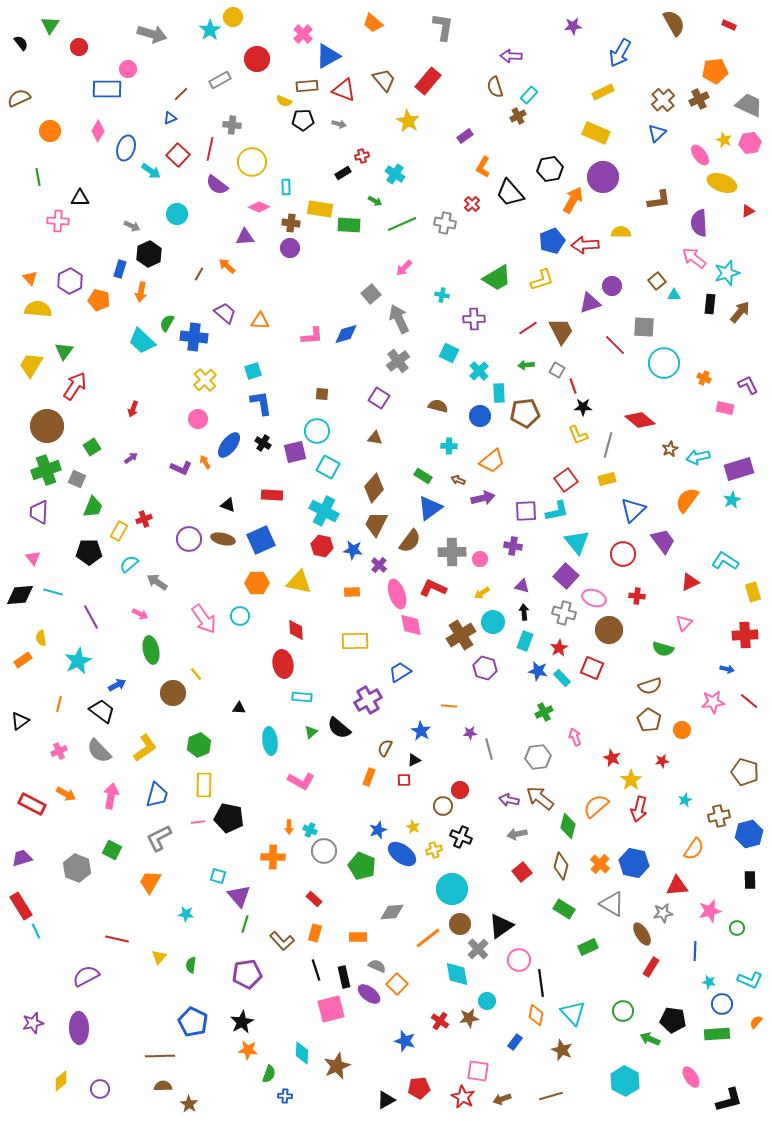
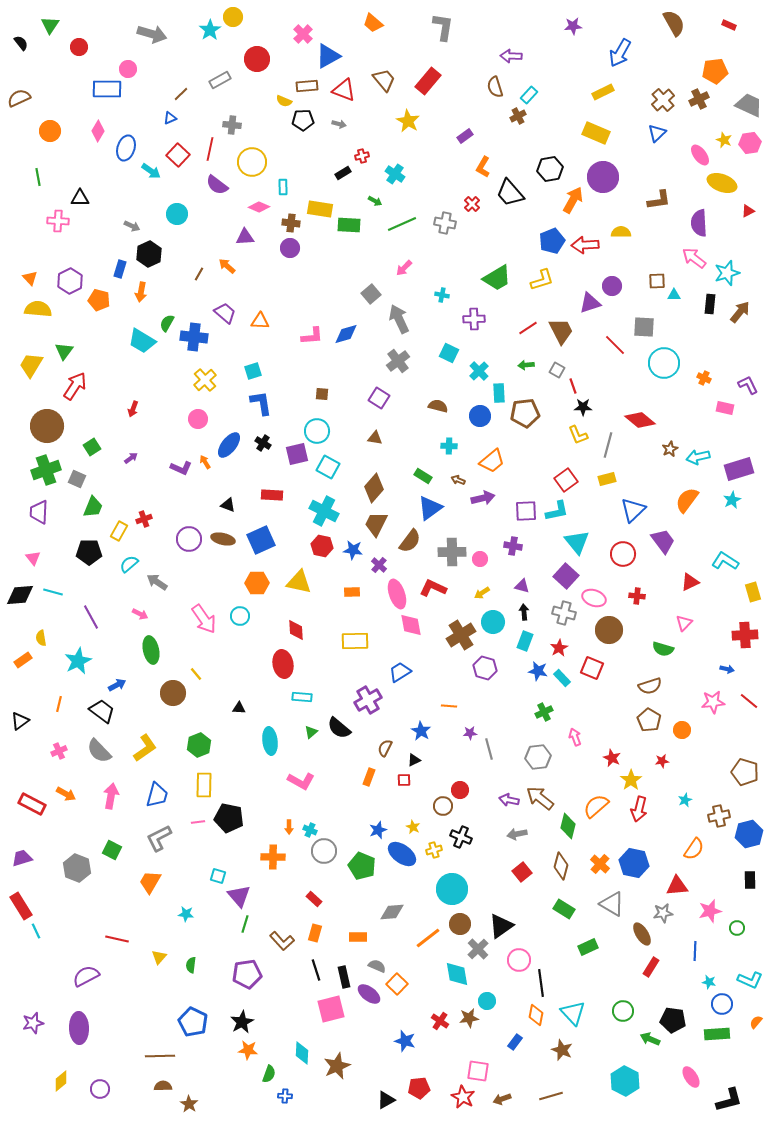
cyan rectangle at (286, 187): moved 3 px left
brown square at (657, 281): rotated 36 degrees clockwise
cyan trapezoid at (142, 341): rotated 12 degrees counterclockwise
purple square at (295, 452): moved 2 px right, 2 px down
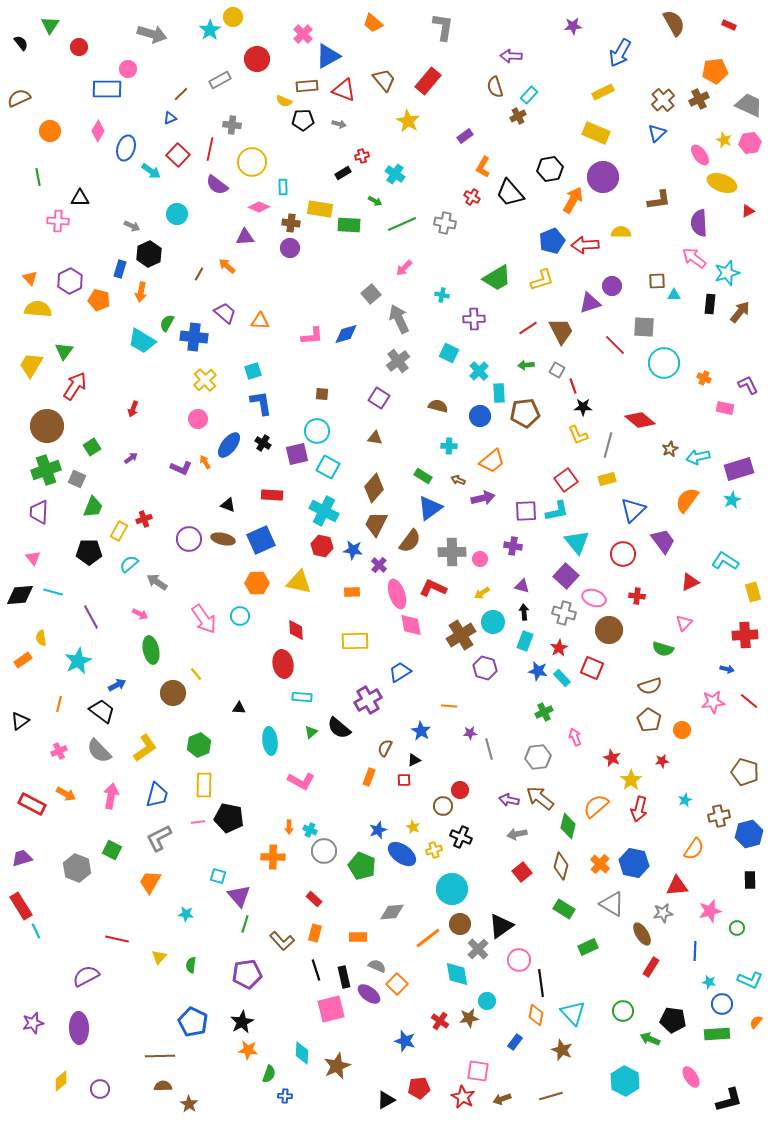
red cross at (472, 204): moved 7 px up; rotated 14 degrees counterclockwise
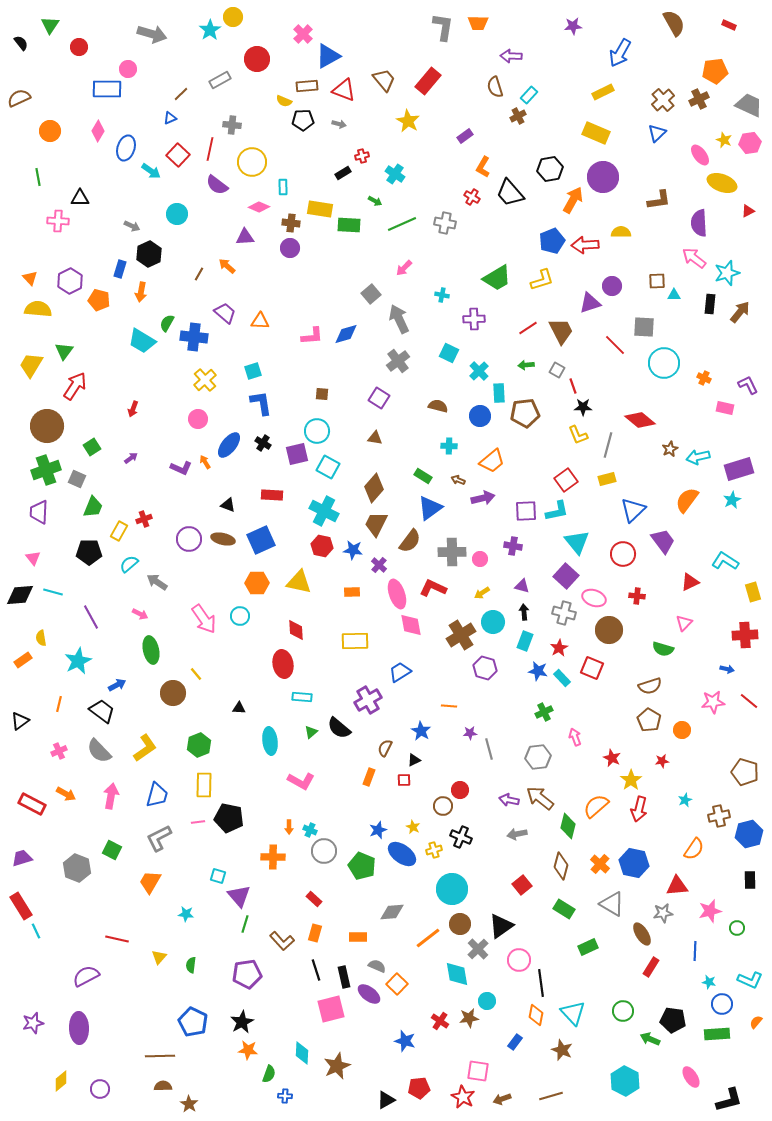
orange trapezoid at (373, 23): moved 105 px right; rotated 40 degrees counterclockwise
red square at (522, 872): moved 13 px down
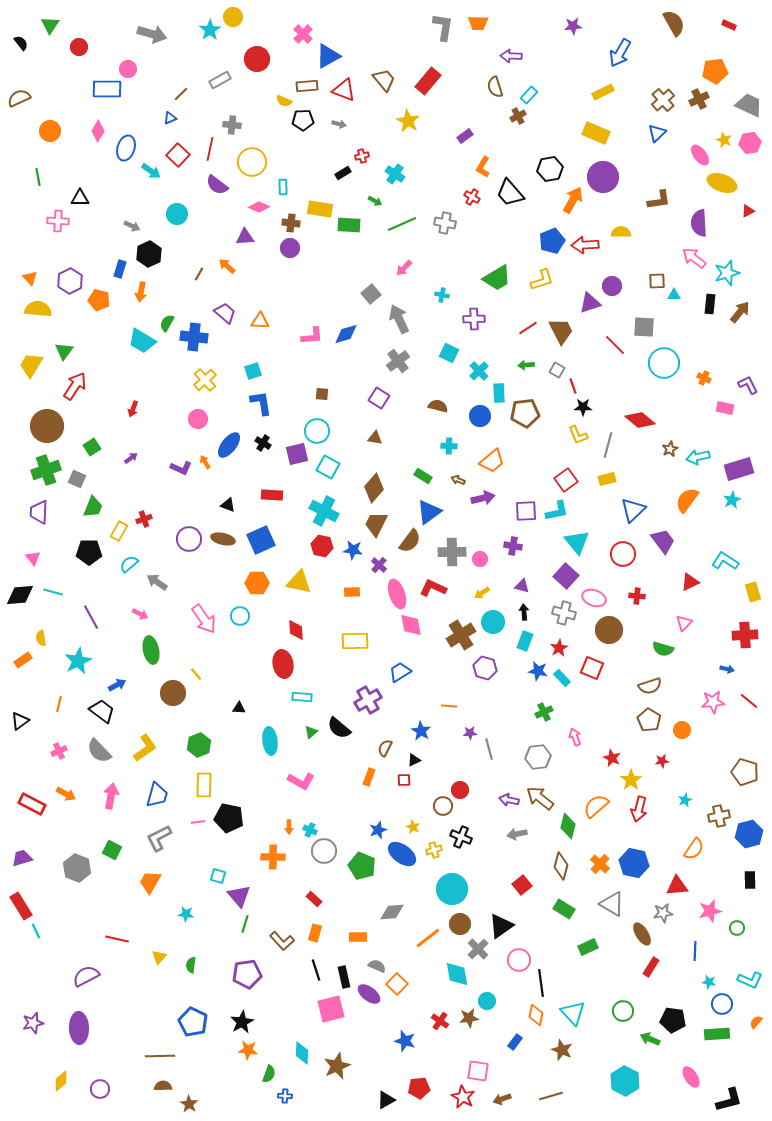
blue triangle at (430, 508): moved 1 px left, 4 px down
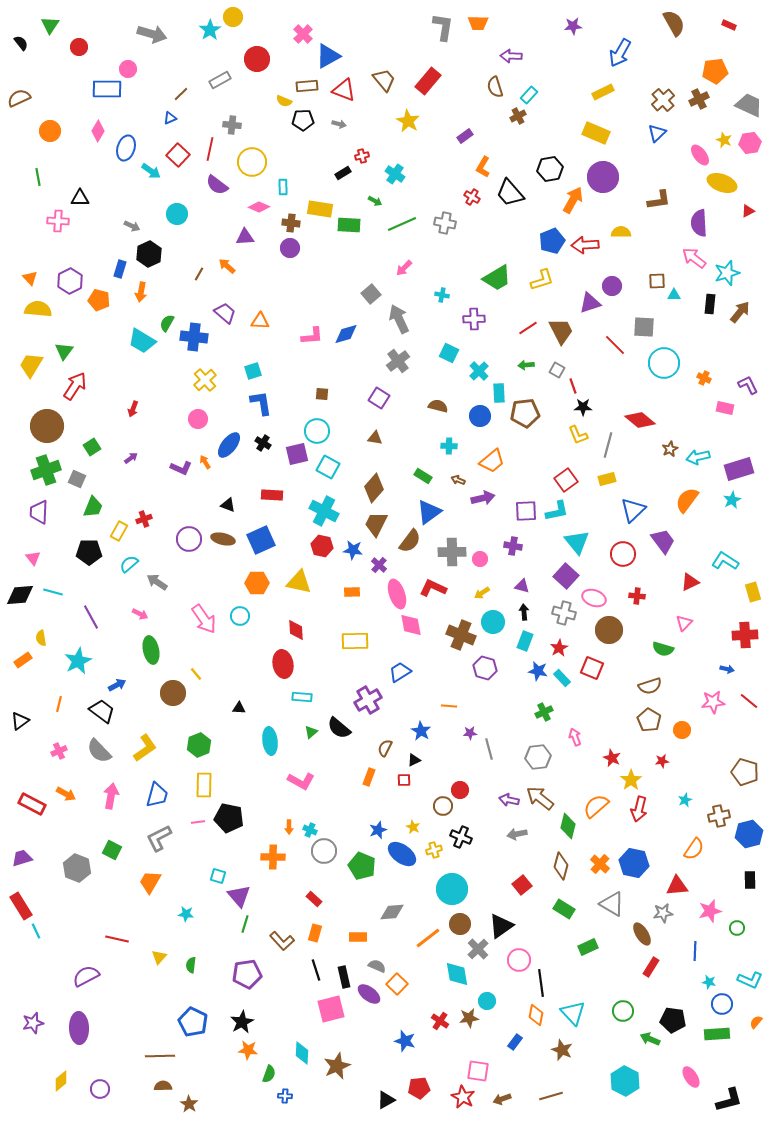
brown cross at (461, 635): rotated 36 degrees counterclockwise
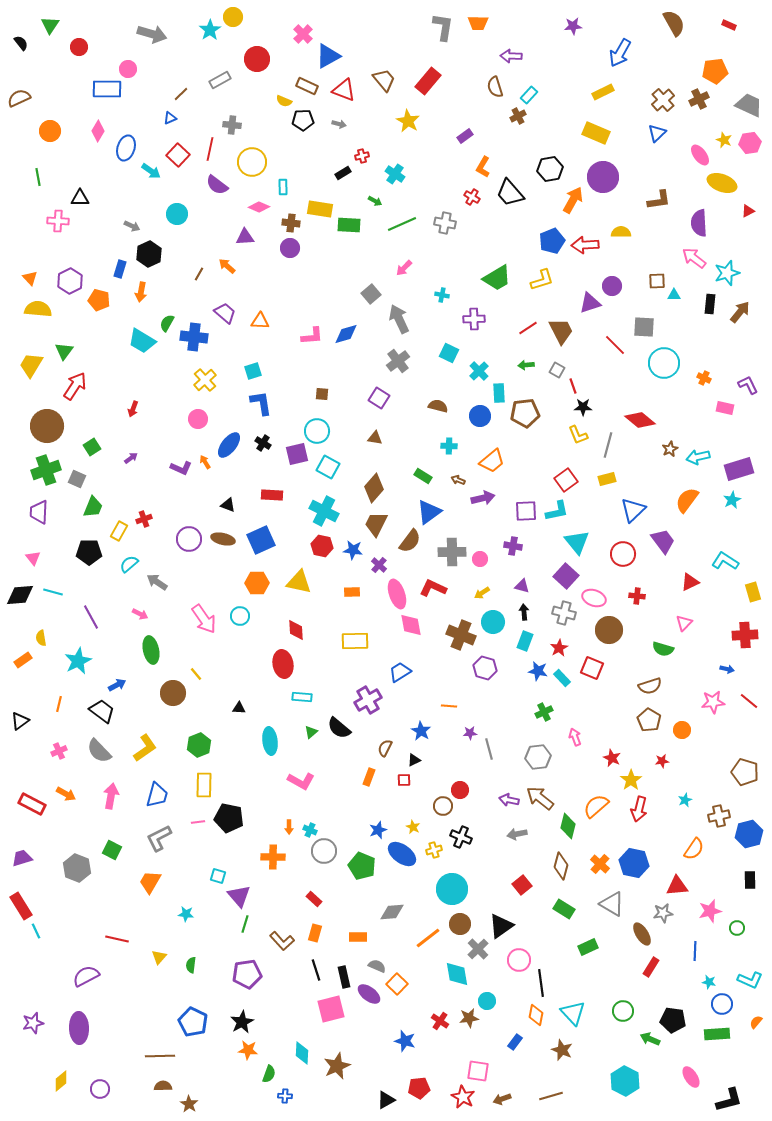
brown rectangle at (307, 86): rotated 30 degrees clockwise
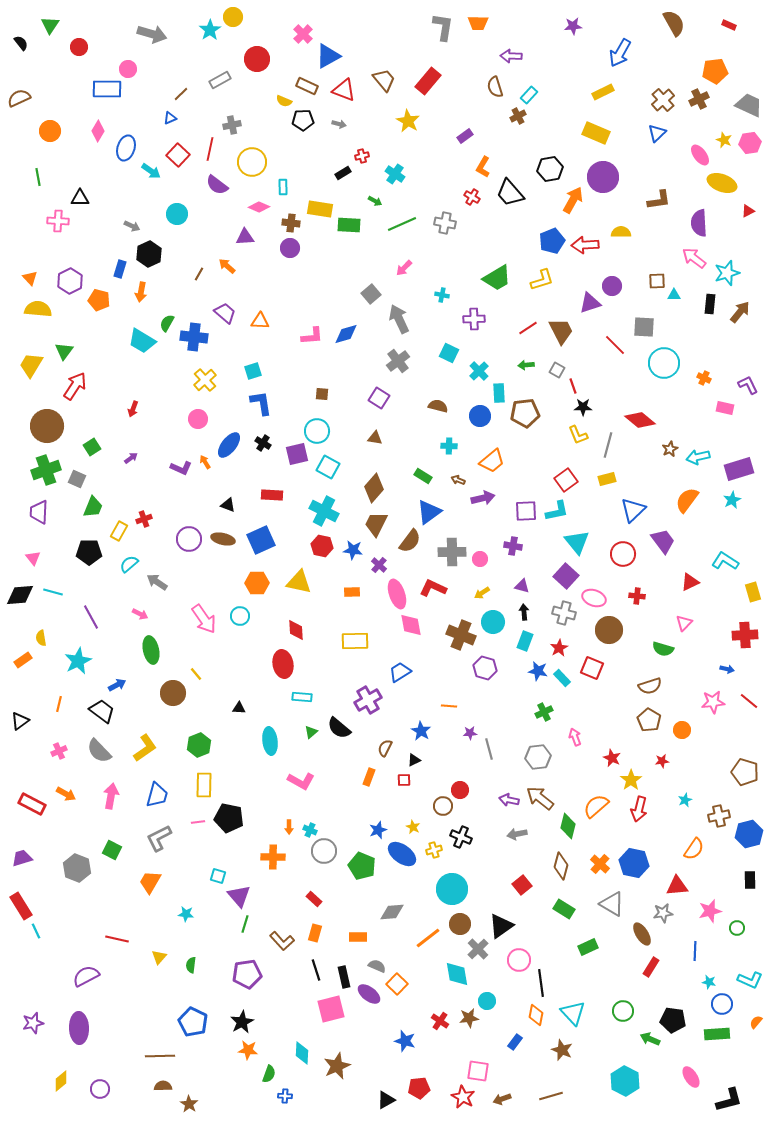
gray cross at (232, 125): rotated 18 degrees counterclockwise
